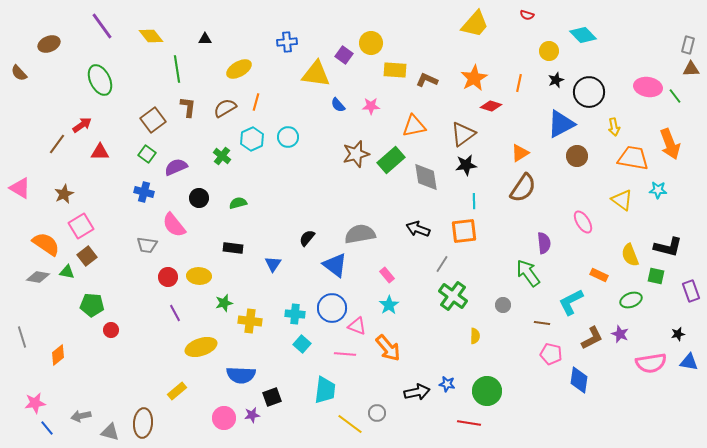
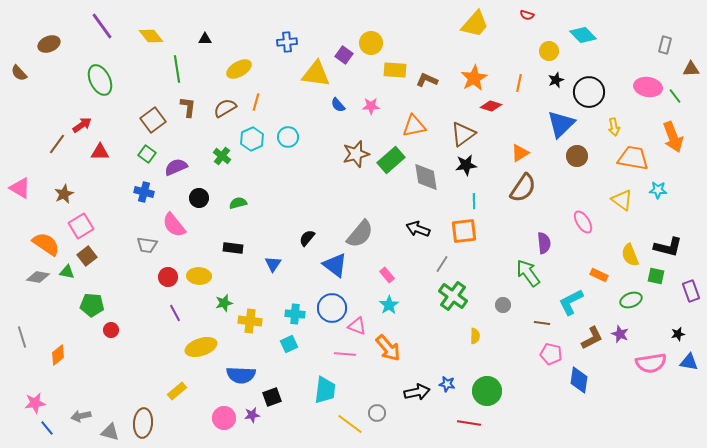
gray rectangle at (688, 45): moved 23 px left
blue triangle at (561, 124): rotated 16 degrees counterclockwise
orange arrow at (670, 144): moved 3 px right, 7 px up
gray semicircle at (360, 234): rotated 140 degrees clockwise
cyan square at (302, 344): moved 13 px left; rotated 24 degrees clockwise
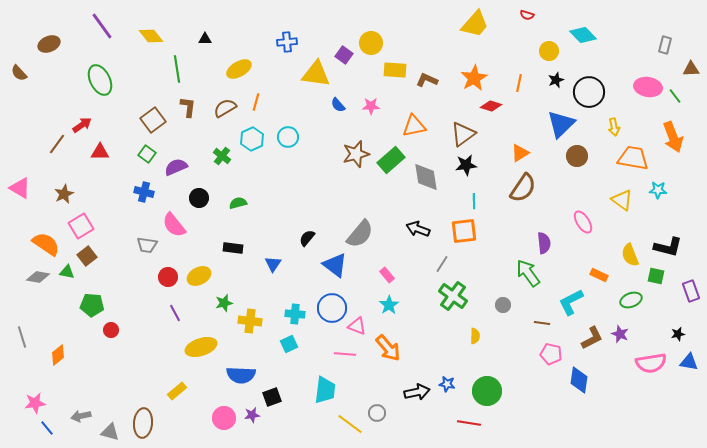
yellow ellipse at (199, 276): rotated 30 degrees counterclockwise
